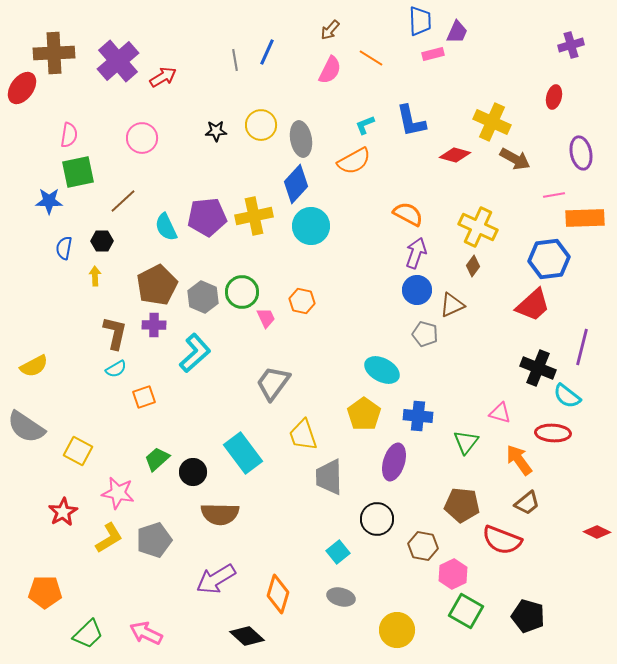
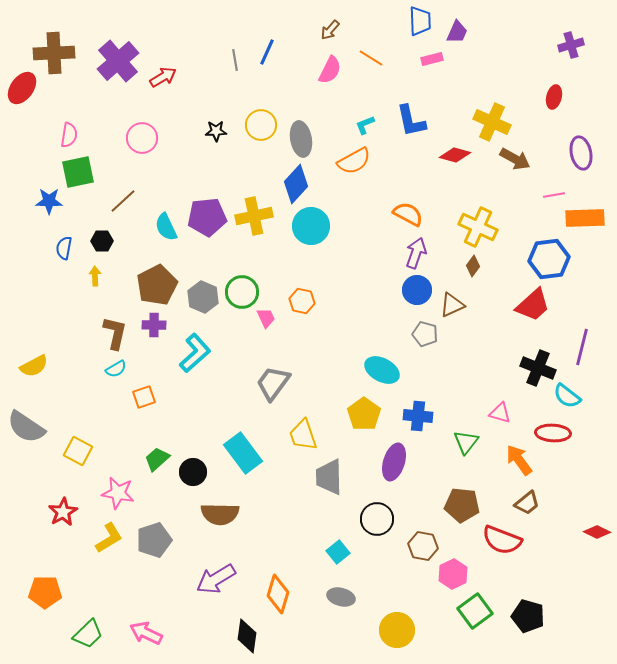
pink rectangle at (433, 54): moved 1 px left, 5 px down
green square at (466, 611): moved 9 px right; rotated 24 degrees clockwise
black diamond at (247, 636): rotated 56 degrees clockwise
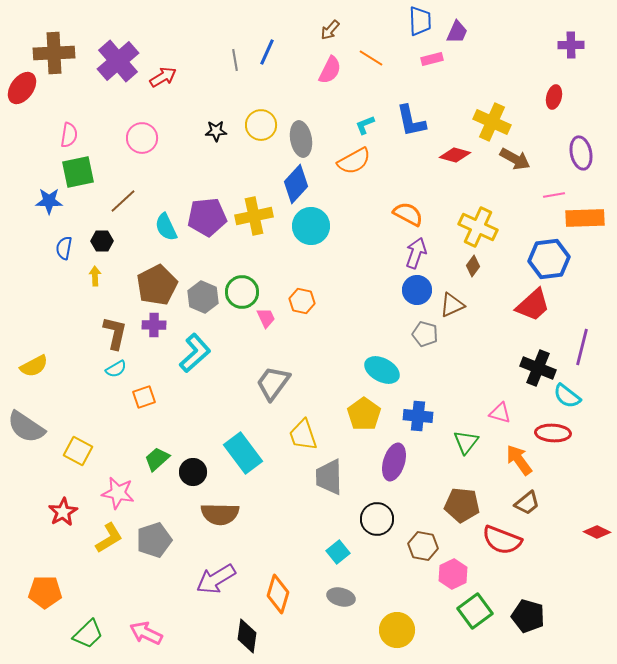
purple cross at (571, 45): rotated 15 degrees clockwise
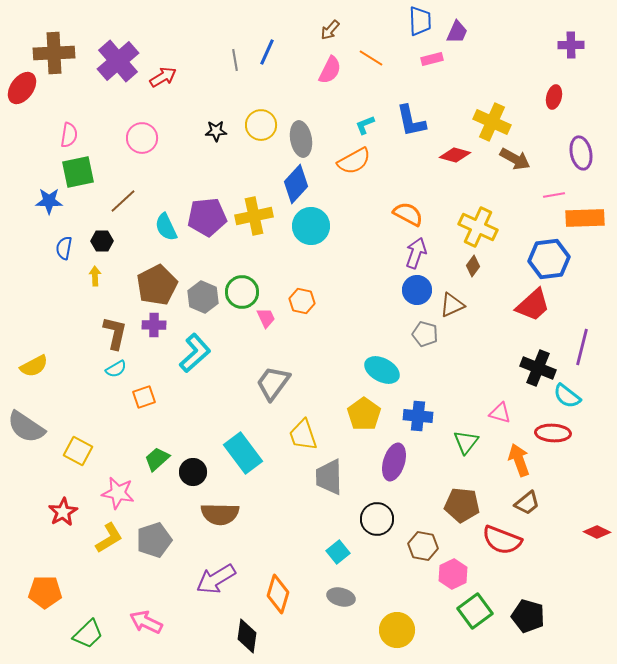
orange arrow at (519, 460): rotated 16 degrees clockwise
pink arrow at (146, 633): moved 11 px up
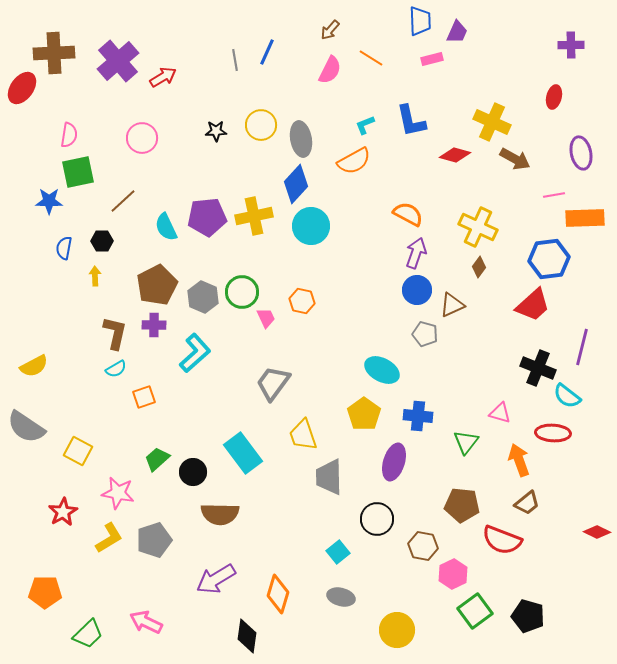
brown diamond at (473, 266): moved 6 px right, 1 px down
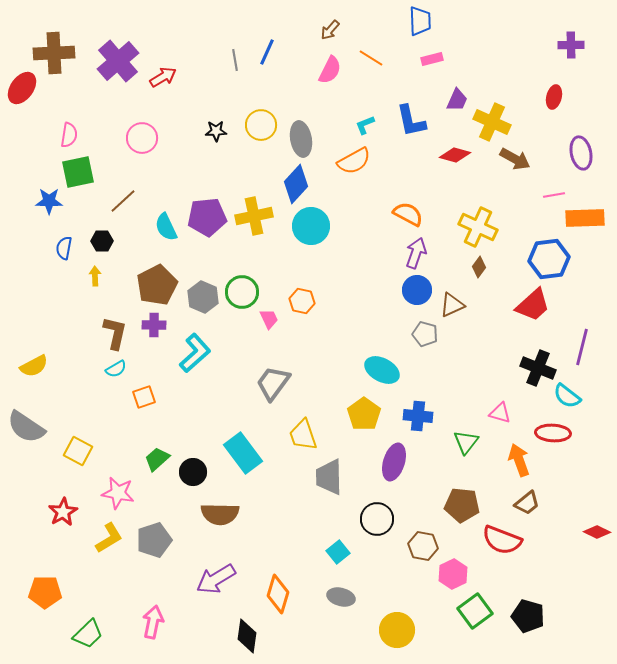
purple trapezoid at (457, 32): moved 68 px down
pink trapezoid at (266, 318): moved 3 px right, 1 px down
pink arrow at (146, 622): moved 7 px right; rotated 76 degrees clockwise
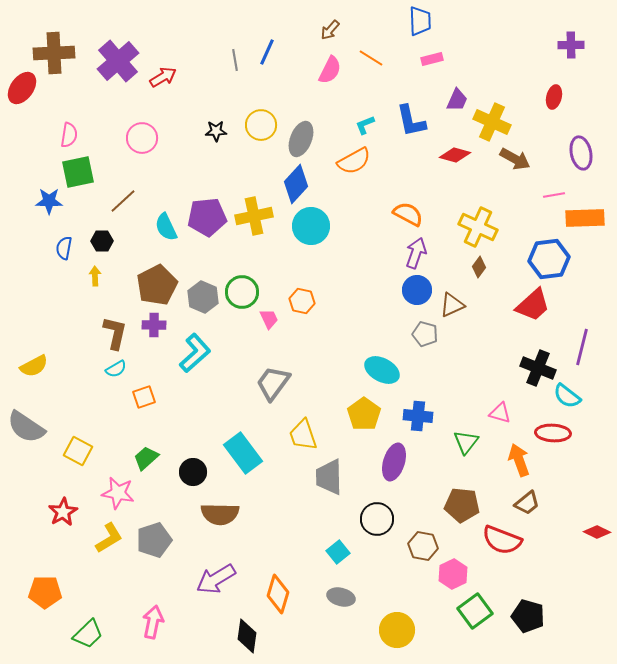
gray ellipse at (301, 139): rotated 32 degrees clockwise
green trapezoid at (157, 459): moved 11 px left, 1 px up
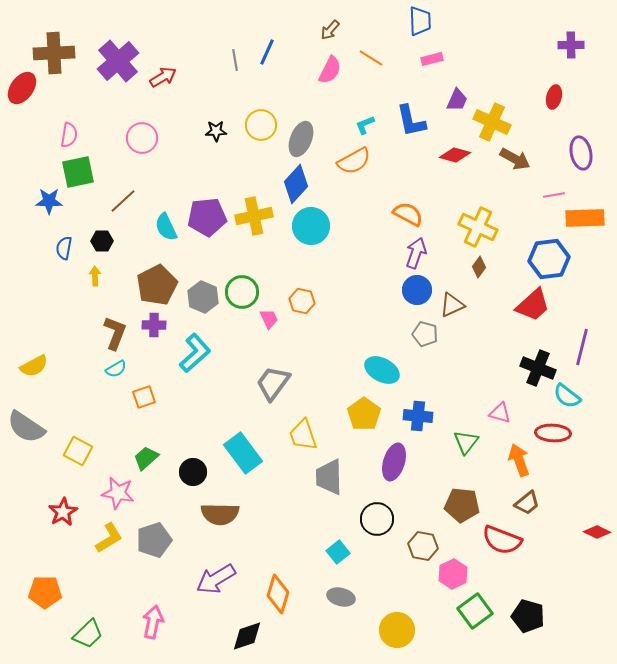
brown L-shape at (115, 333): rotated 8 degrees clockwise
black diamond at (247, 636): rotated 64 degrees clockwise
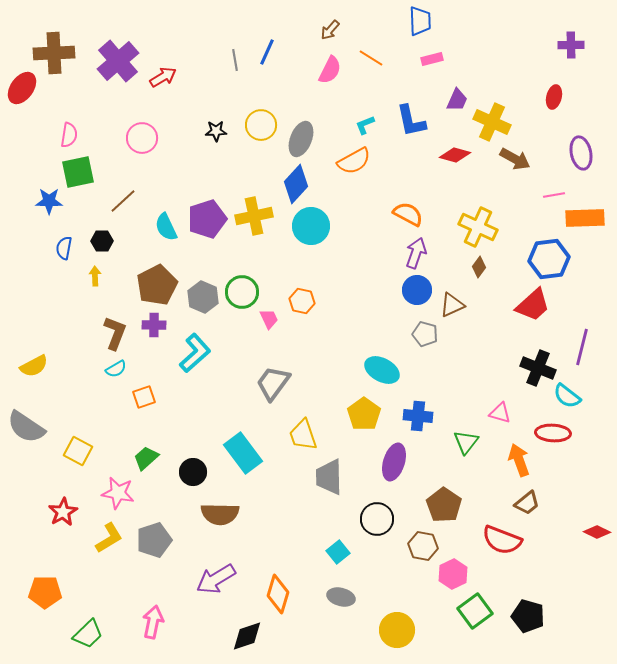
purple pentagon at (207, 217): moved 2 px down; rotated 12 degrees counterclockwise
brown pentagon at (462, 505): moved 18 px left; rotated 28 degrees clockwise
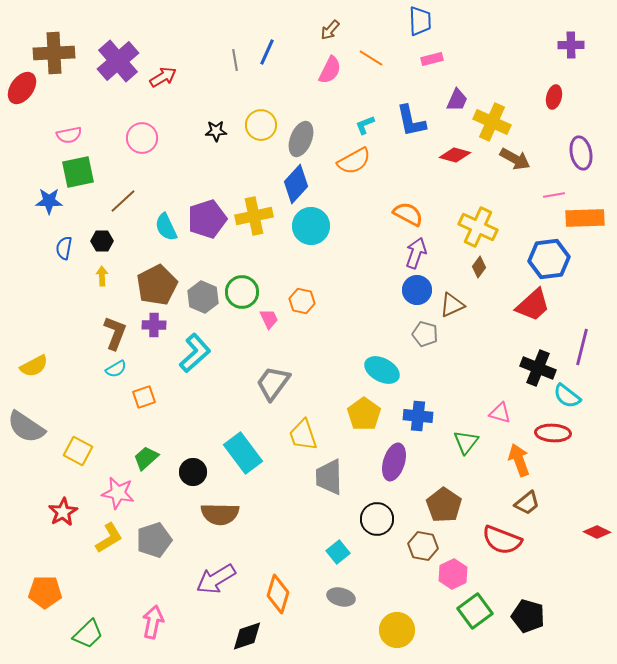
pink semicircle at (69, 135): rotated 70 degrees clockwise
yellow arrow at (95, 276): moved 7 px right
